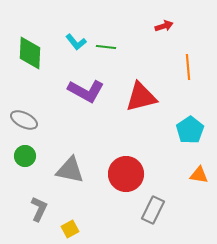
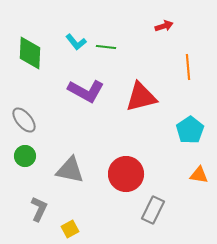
gray ellipse: rotated 24 degrees clockwise
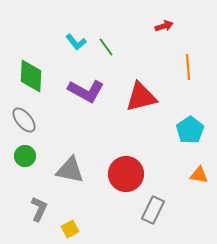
green line: rotated 48 degrees clockwise
green diamond: moved 1 px right, 23 px down
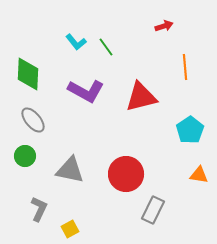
orange line: moved 3 px left
green diamond: moved 3 px left, 2 px up
gray ellipse: moved 9 px right
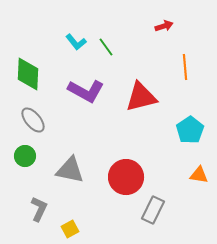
red circle: moved 3 px down
